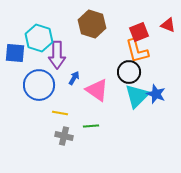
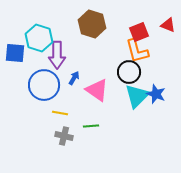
blue circle: moved 5 px right
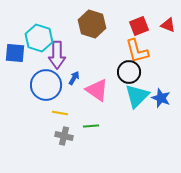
red square: moved 6 px up
blue circle: moved 2 px right
blue star: moved 5 px right, 4 px down
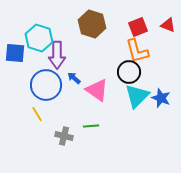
red square: moved 1 px left, 1 px down
blue arrow: rotated 80 degrees counterclockwise
yellow line: moved 23 px left, 1 px down; rotated 49 degrees clockwise
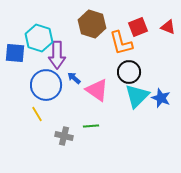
red triangle: moved 2 px down
orange L-shape: moved 16 px left, 8 px up
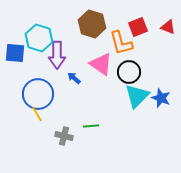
blue circle: moved 8 px left, 9 px down
pink triangle: moved 4 px right, 26 px up
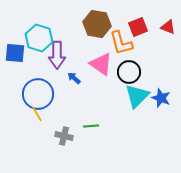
brown hexagon: moved 5 px right; rotated 8 degrees counterclockwise
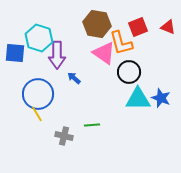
pink triangle: moved 3 px right, 11 px up
cyan triangle: moved 1 px right, 3 px down; rotated 44 degrees clockwise
green line: moved 1 px right, 1 px up
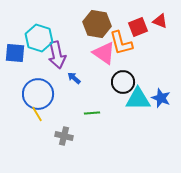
red triangle: moved 8 px left, 6 px up
purple arrow: rotated 12 degrees counterclockwise
black circle: moved 6 px left, 10 px down
green line: moved 12 px up
